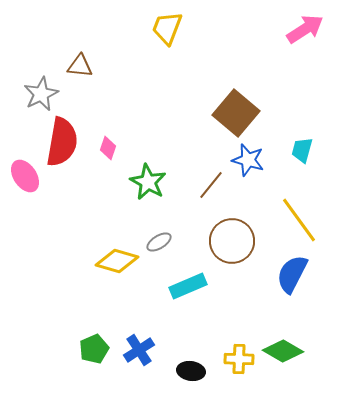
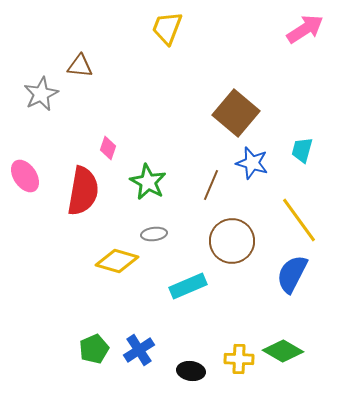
red semicircle: moved 21 px right, 49 px down
blue star: moved 4 px right, 3 px down
brown line: rotated 16 degrees counterclockwise
gray ellipse: moved 5 px left, 8 px up; rotated 25 degrees clockwise
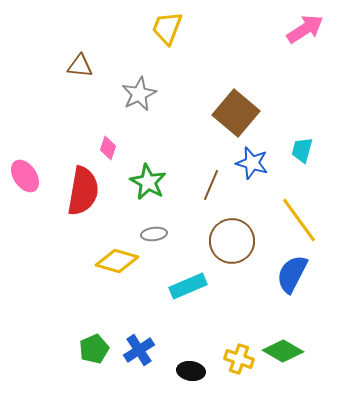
gray star: moved 98 px right
yellow cross: rotated 16 degrees clockwise
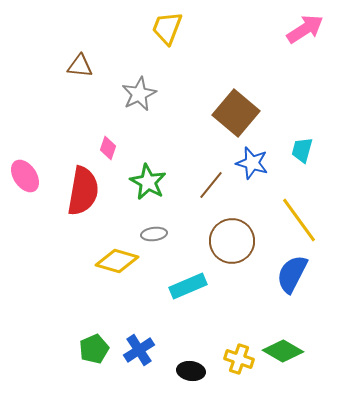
brown line: rotated 16 degrees clockwise
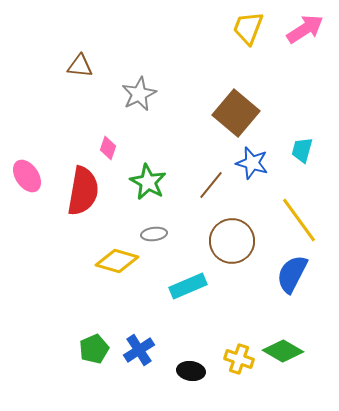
yellow trapezoid: moved 81 px right
pink ellipse: moved 2 px right
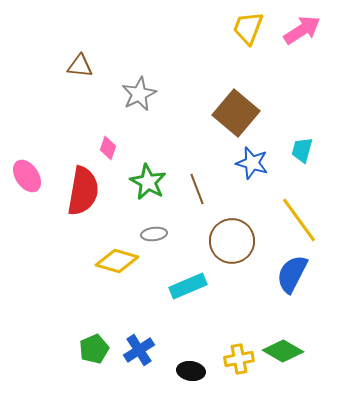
pink arrow: moved 3 px left, 1 px down
brown line: moved 14 px left, 4 px down; rotated 60 degrees counterclockwise
yellow cross: rotated 28 degrees counterclockwise
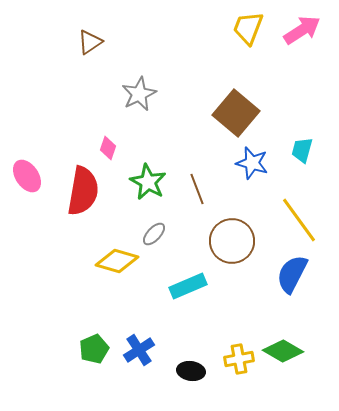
brown triangle: moved 10 px right, 24 px up; rotated 40 degrees counterclockwise
gray ellipse: rotated 40 degrees counterclockwise
